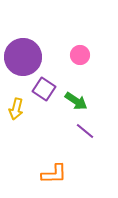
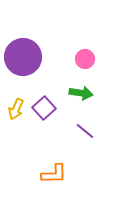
pink circle: moved 5 px right, 4 px down
purple square: moved 19 px down; rotated 15 degrees clockwise
green arrow: moved 5 px right, 8 px up; rotated 25 degrees counterclockwise
yellow arrow: rotated 10 degrees clockwise
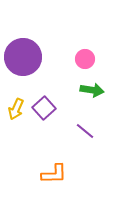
green arrow: moved 11 px right, 3 px up
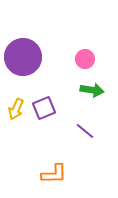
purple square: rotated 20 degrees clockwise
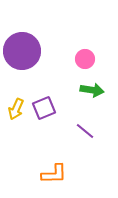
purple circle: moved 1 px left, 6 px up
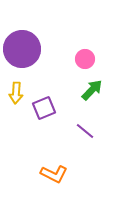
purple circle: moved 2 px up
green arrow: rotated 55 degrees counterclockwise
yellow arrow: moved 16 px up; rotated 20 degrees counterclockwise
orange L-shape: rotated 28 degrees clockwise
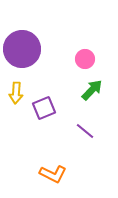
orange L-shape: moved 1 px left
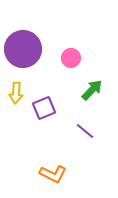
purple circle: moved 1 px right
pink circle: moved 14 px left, 1 px up
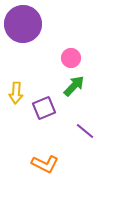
purple circle: moved 25 px up
green arrow: moved 18 px left, 4 px up
orange L-shape: moved 8 px left, 10 px up
